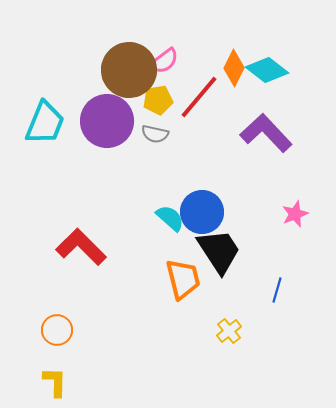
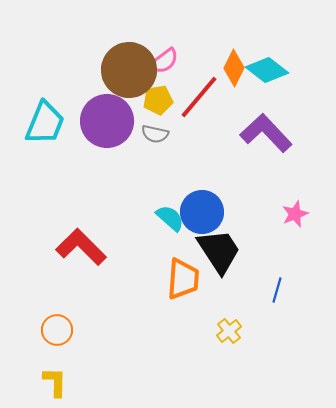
orange trapezoid: rotated 18 degrees clockwise
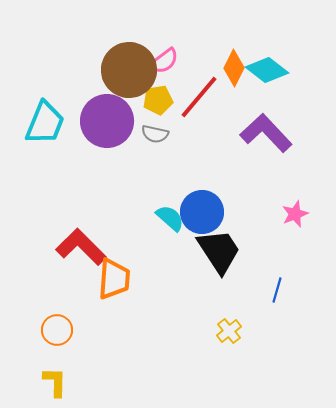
orange trapezoid: moved 69 px left
